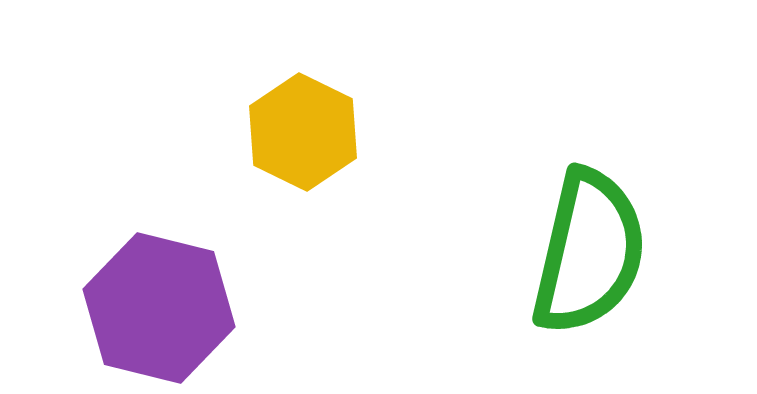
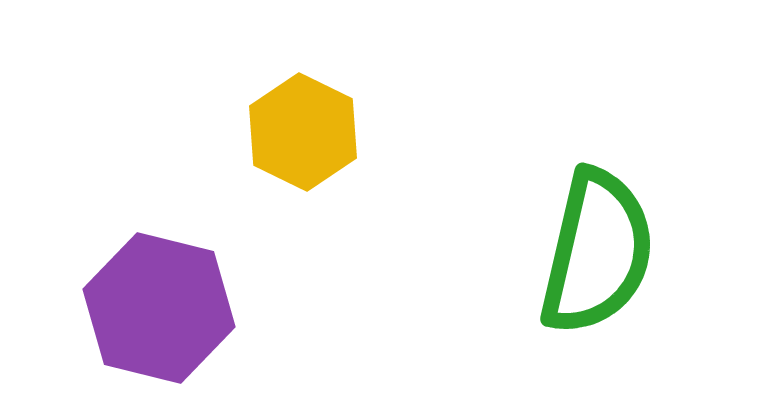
green semicircle: moved 8 px right
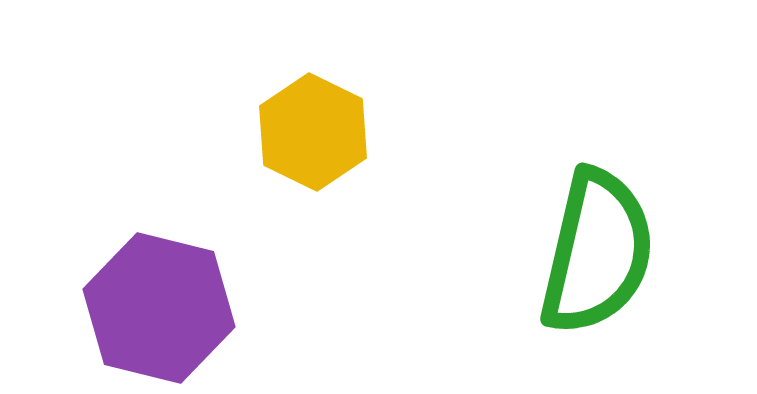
yellow hexagon: moved 10 px right
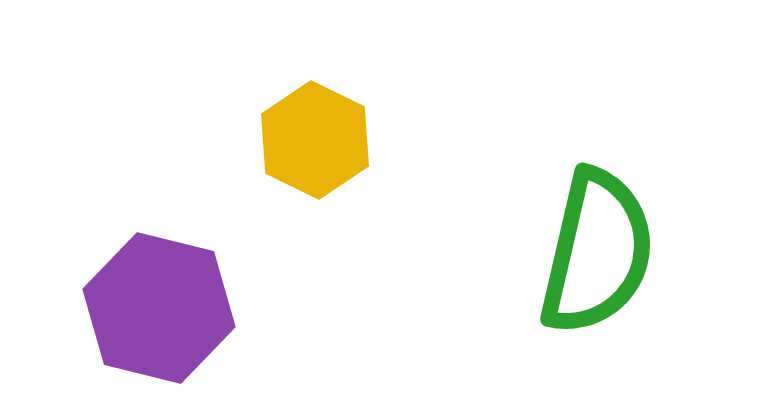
yellow hexagon: moved 2 px right, 8 px down
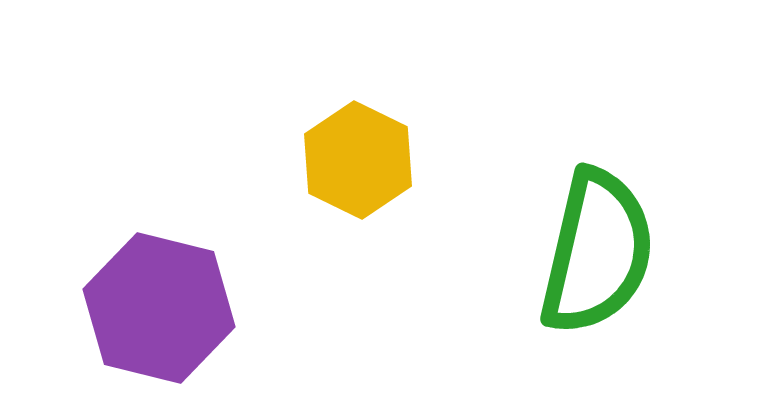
yellow hexagon: moved 43 px right, 20 px down
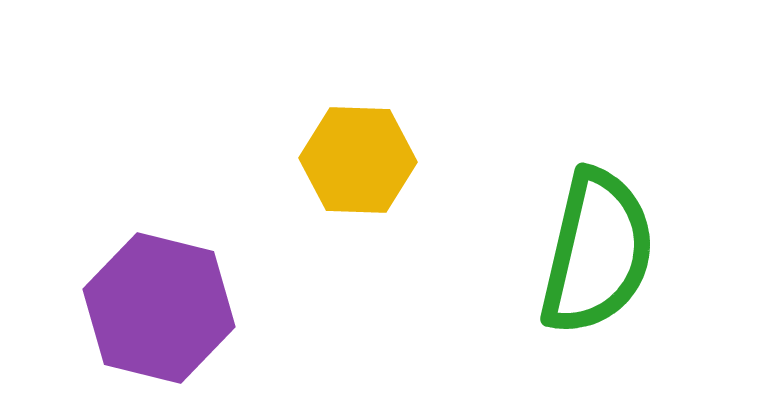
yellow hexagon: rotated 24 degrees counterclockwise
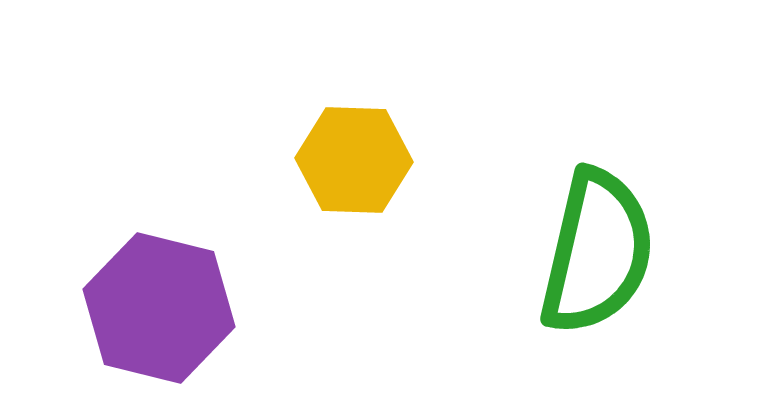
yellow hexagon: moved 4 px left
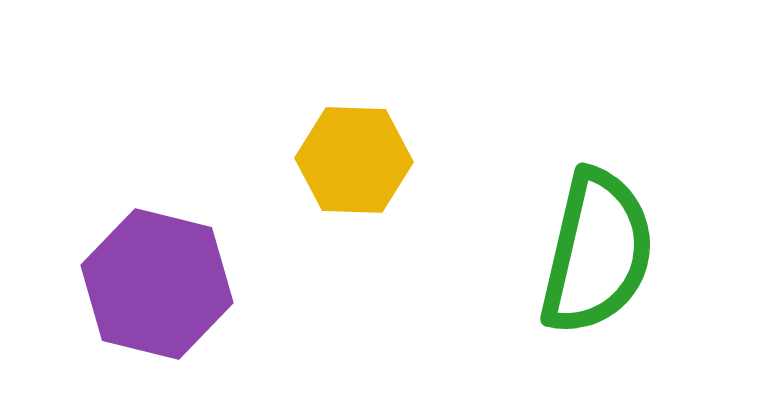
purple hexagon: moved 2 px left, 24 px up
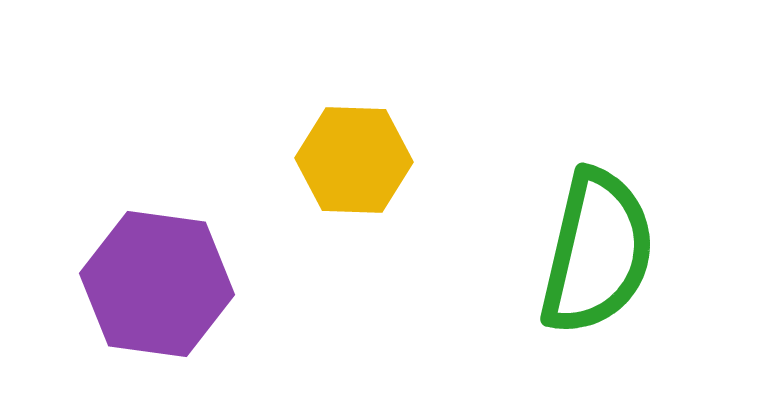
purple hexagon: rotated 6 degrees counterclockwise
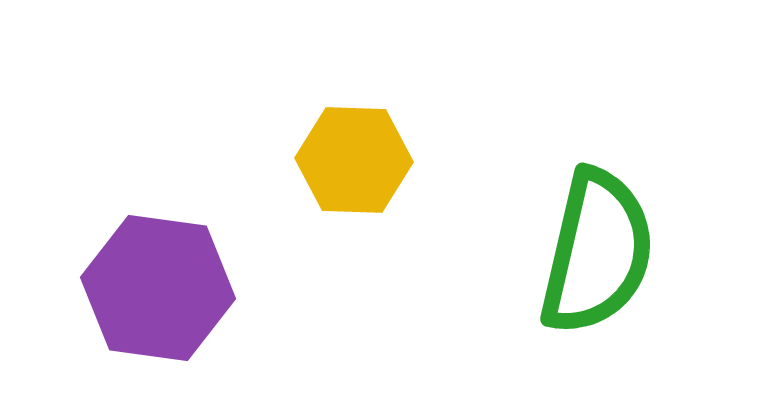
purple hexagon: moved 1 px right, 4 px down
